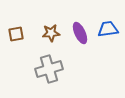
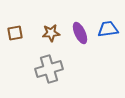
brown square: moved 1 px left, 1 px up
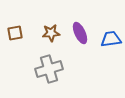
blue trapezoid: moved 3 px right, 10 px down
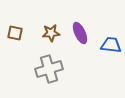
brown square: rotated 21 degrees clockwise
blue trapezoid: moved 6 px down; rotated 15 degrees clockwise
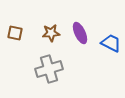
blue trapezoid: moved 2 px up; rotated 20 degrees clockwise
